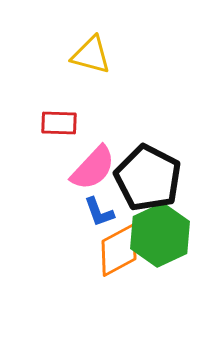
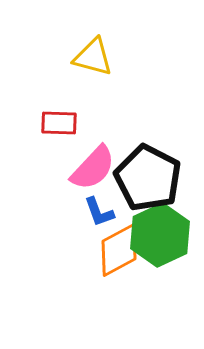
yellow triangle: moved 2 px right, 2 px down
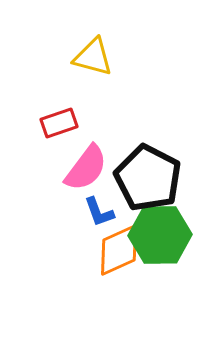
red rectangle: rotated 21 degrees counterclockwise
pink semicircle: moved 7 px left; rotated 6 degrees counterclockwise
green hexagon: rotated 24 degrees clockwise
orange diamond: rotated 4 degrees clockwise
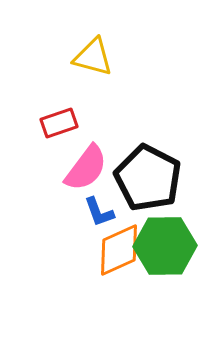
green hexagon: moved 5 px right, 11 px down
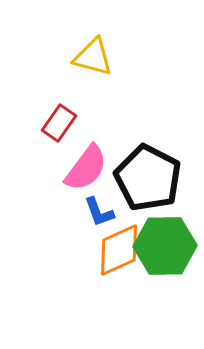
red rectangle: rotated 36 degrees counterclockwise
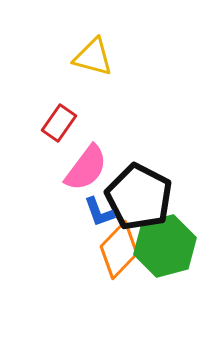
black pentagon: moved 9 px left, 19 px down
green hexagon: rotated 14 degrees counterclockwise
orange diamond: rotated 22 degrees counterclockwise
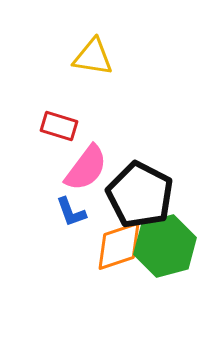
yellow triangle: rotated 6 degrees counterclockwise
red rectangle: moved 3 px down; rotated 72 degrees clockwise
black pentagon: moved 1 px right, 2 px up
blue L-shape: moved 28 px left
orange diamond: moved 4 px up; rotated 28 degrees clockwise
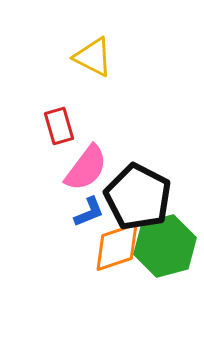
yellow triangle: rotated 18 degrees clockwise
red rectangle: rotated 57 degrees clockwise
black pentagon: moved 2 px left, 2 px down
blue L-shape: moved 18 px right; rotated 92 degrees counterclockwise
orange diamond: moved 2 px left, 1 px down
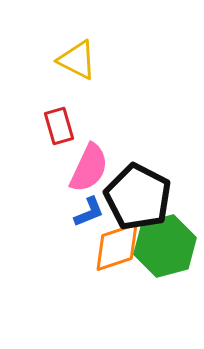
yellow triangle: moved 16 px left, 3 px down
pink semicircle: moved 3 px right; rotated 12 degrees counterclockwise
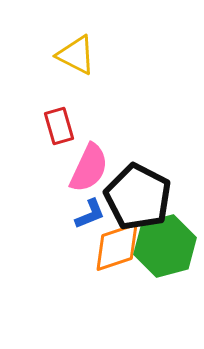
yellow triangle: moved 1 px left, 5 px up
blue L-shape: moved 1 px right, 2 px down
